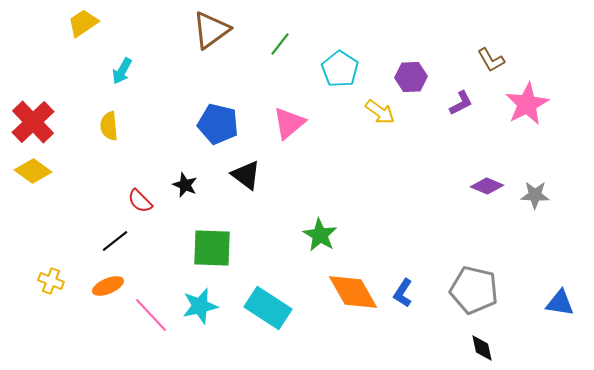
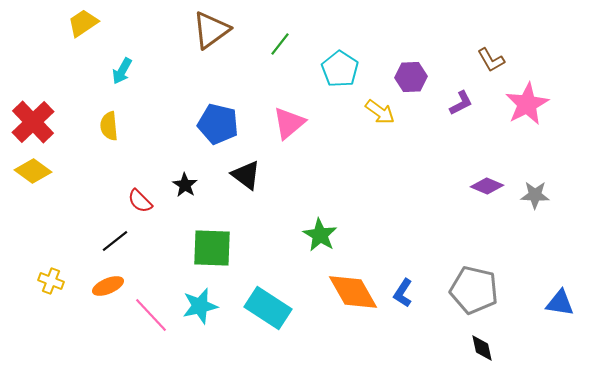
black star: rotated 10 degrees clockwise
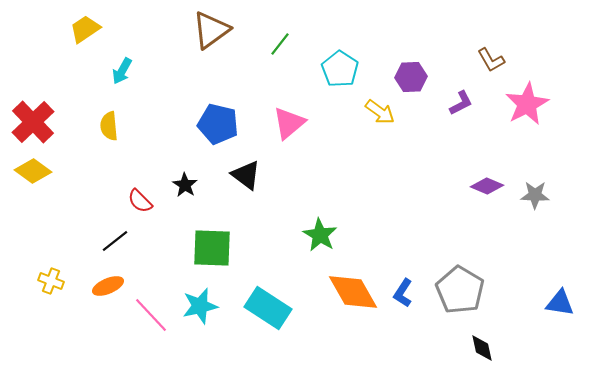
yellow trapezoid: moved 2 px right, 6 px down
gray pentagon: moved 14 px left; rotated 18 degrees clockwise
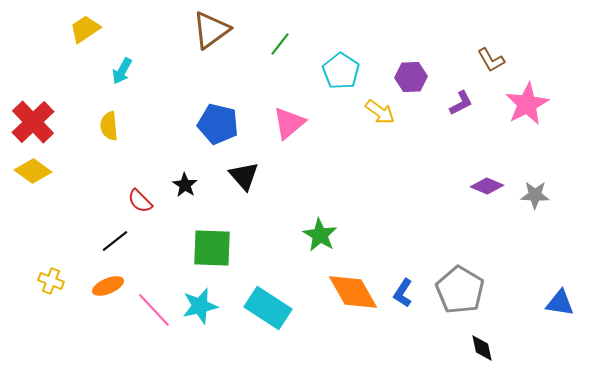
cyan pentagon: moved 1 px right, 2 px down
black triangle: moved 2 px left, 1 px down; rotated 12 degrees clockwise
pink line: moved 3 px right, 5 px up
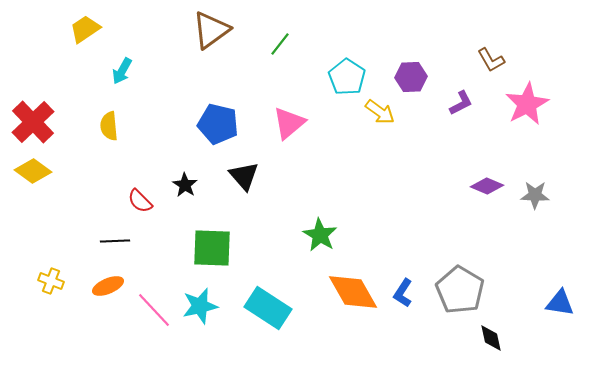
cyan pentagon: moved 6 px right, 6 px down
black line: rotated 36 degrees clockwise
black diamond: moved 9 px right, 10 px up
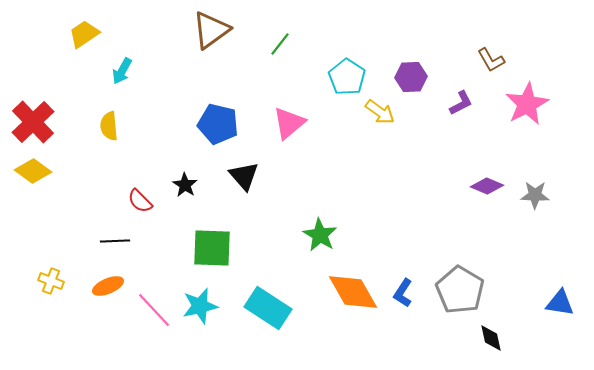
yellow trapezoid: moved 1 px left, 5 px down
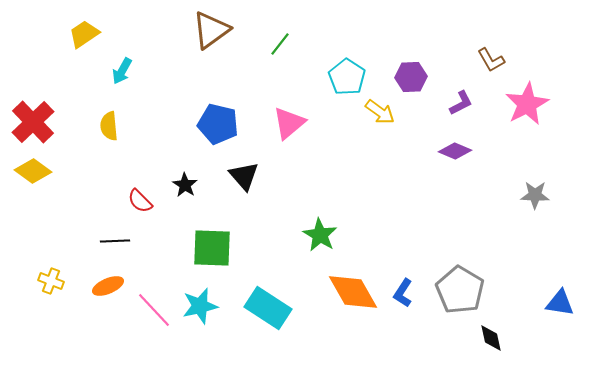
purple diamond: moved 32 px left, 35 px up
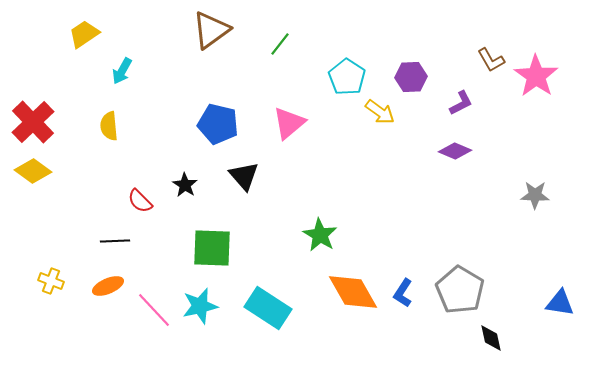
pink star: moved 9 px right, 28 px up; rotated 9 degrees counterclockwise
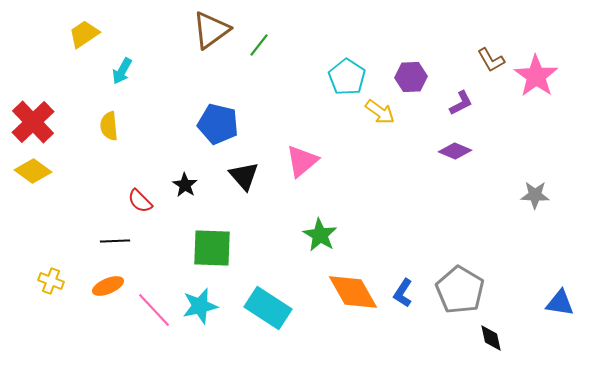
green line: moved 21 px left, 1 px down
pink triangle: moved 13 px right, 38 px down
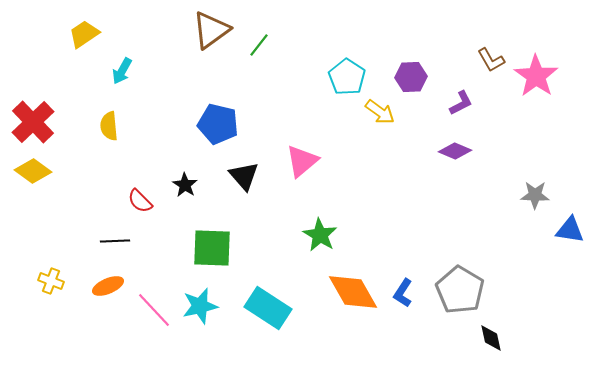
blue triangle: moved 10 px right, 73 px up
